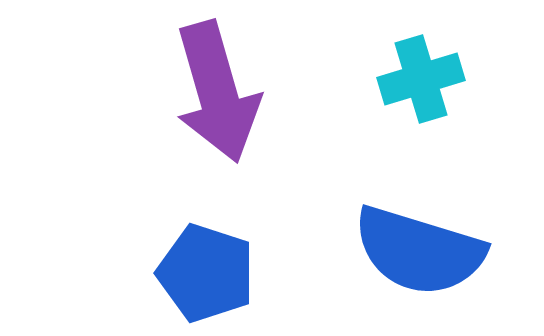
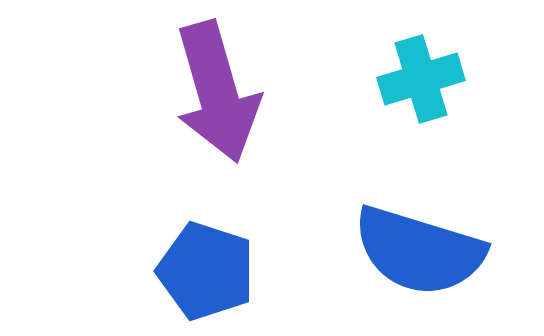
blue pentagon: moved 2 px up
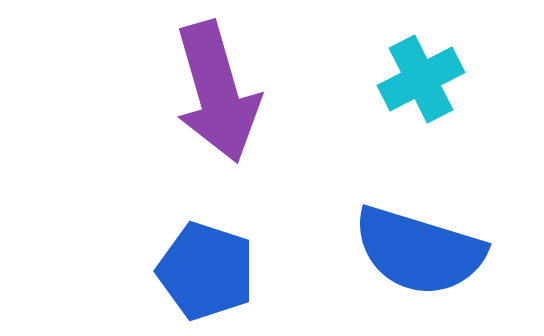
cyan cross: rotated 10 degrees counterclockwise
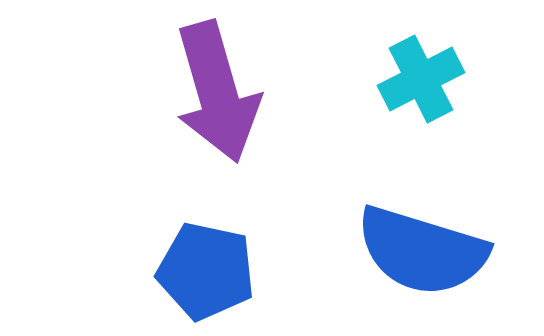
blue semicircle: moved 3 px right
blue pentagon: rotated 6 degrees counterclockwise
